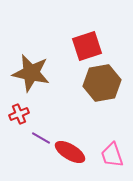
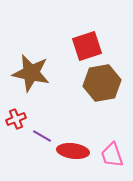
red cross: moved 3 px left, 5 px down
purple line: moved 1 px right, 2 px up
red ellipse: moved 3 px right, 1 px up; rotated 24 degrees counterclockwise
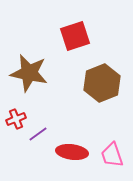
red square: moved 12 px left, 10 px up
brown star: moved 2 px left
brown hexagon: rotated 12 degrees counterclockwise
purple line: moved 4 px left, 2 px up; rotated 66 degrees counterclockwise
red ellipse: moved 1 px left, 1 px down
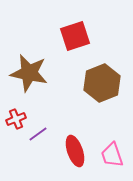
red ellipse: moved 3 px right, 1 px up; rotated 64 degrees clockwise
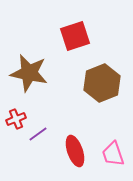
pink trapezoid: moved 1 px right, 1 px up
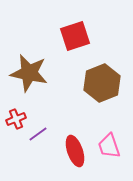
pink trapezoid: moved 4 px left, 8 px up
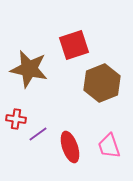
red square: moved 1 px left, 9 px down
brown star: moved 4 px up
red cross: rotated 30 degrees clockwise
red ellipse: moved 5 px left, 4 px up
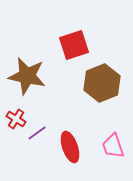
brown star: moved 2 px left, 7 px down
red cross: rotated 24 degrees clockwise
purple line: moved 1 px left, 1 px up
pink trapezoid: moved 4 px right
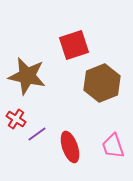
purple line: moved 1 px down
